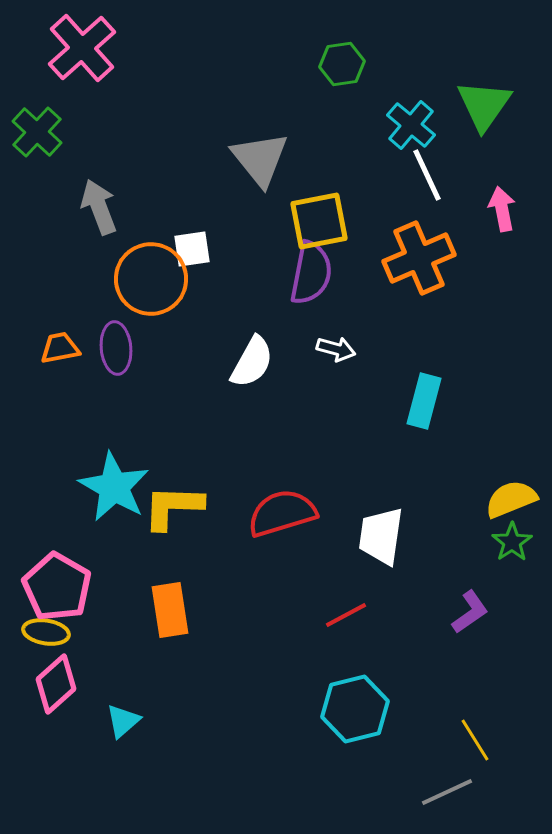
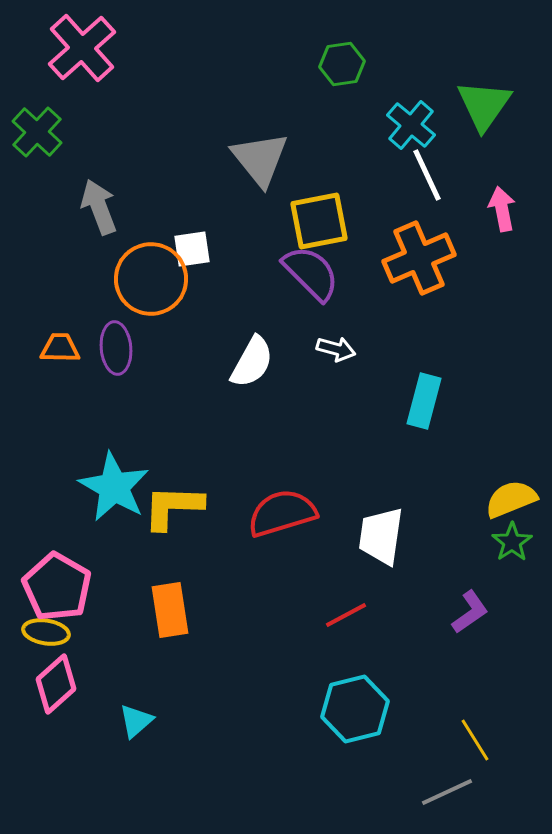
purple semicircle: rotated 56 degrees counterclockwise
orange trapezoid: rotated 12 degrees clockwise
cyan triangle: moved 13 px right
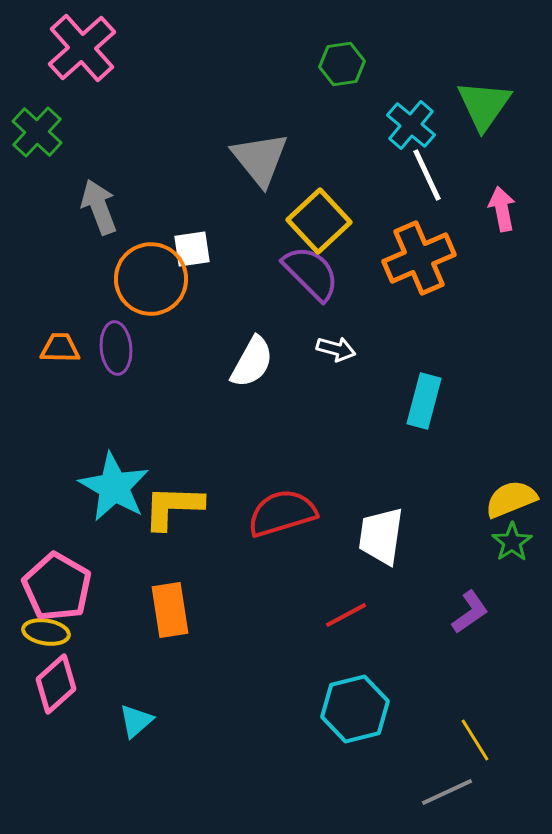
yellow square: rotated 32 degrees counterclockwise
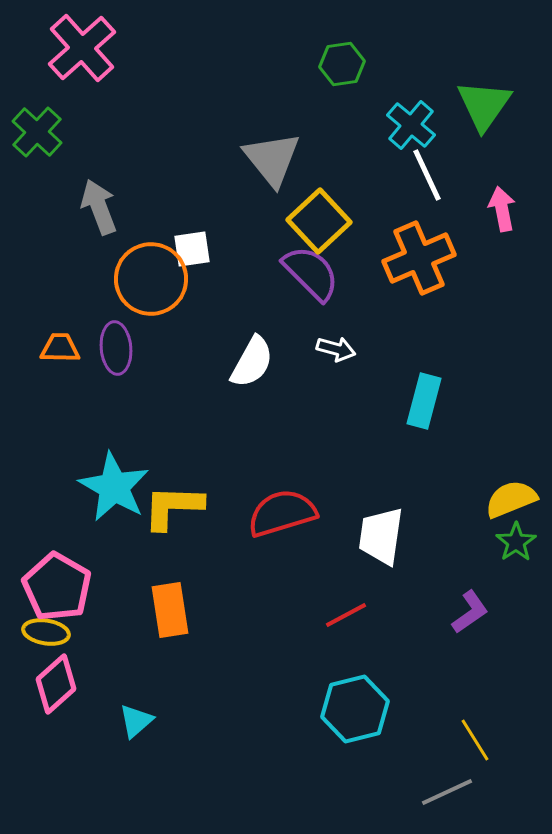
gray triangle: moved 12 px right
green star: moved 4 px right
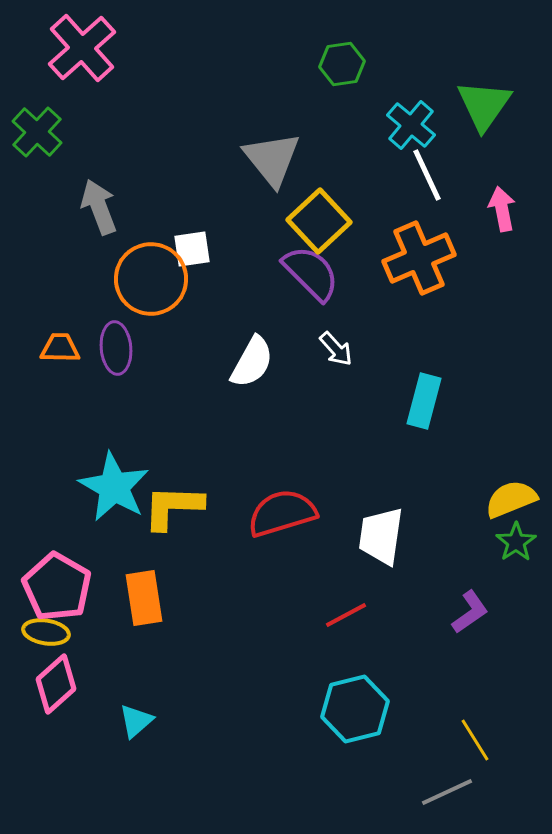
white arrow: rotated 33 degrees clockwise
orange rectangle: moved 26 px left, 12 px up
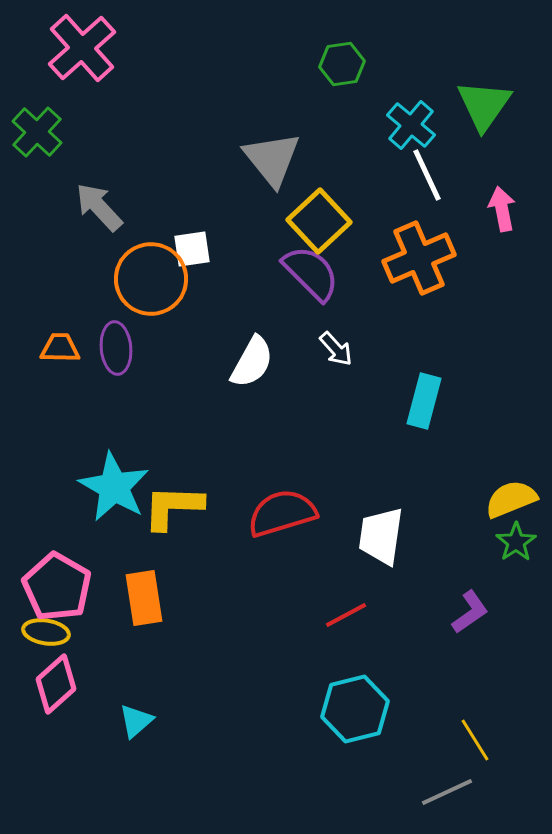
gray arrow: rotated 22 degrees counterclockwise
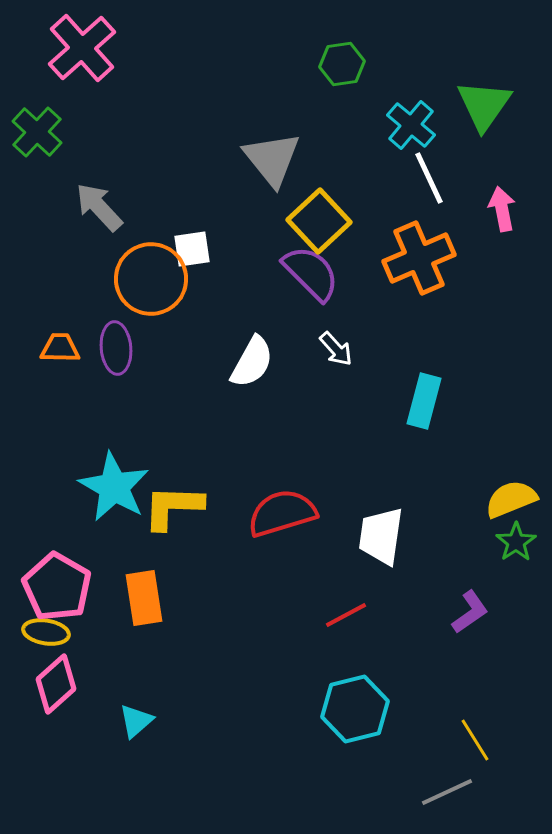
white line: moved 2 px right, 3 px down
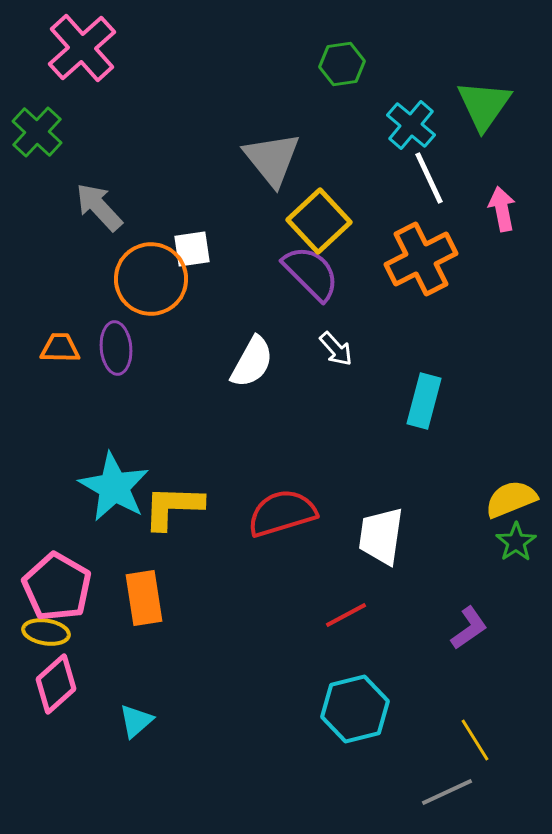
orange cross: moved 2 px right, 1 px down; rotated 4 degrees counterclockwise
purple L-shape: moved 1 px left, 16 px down
